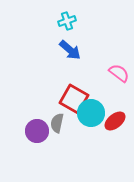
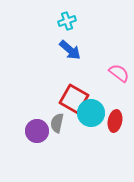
red ellipse: rotated 40 degrees counterclockwise
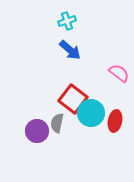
red square: moved 1 px left; rotated 8 degrees clockwise
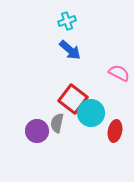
pink semicircle: rotated 10 degrees counterclockwise
red ellipse: moved 10 px down
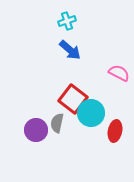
purple circle: moved 1 px left, 1 px up
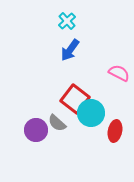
cyan cross: rotated 24 degrees counterclockwise
blue arrow: rotated 85 degrees clockwise
red square: moved 2 px right
gray semicircle: rotated 60 degrees counterclockwise
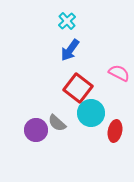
red square: moved 3 px right, 11 px up
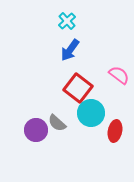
pink semicircle: moved 2 px down; rotated 10 degrees clockwise
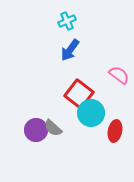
cyan cross: rotated 18 degrees clockwise
red square: moved 1 px right, 6 px down
gray semicircle: moved 4 px left, 5 px down
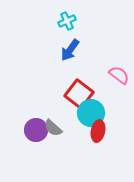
red ellipse: moved 17 px left
